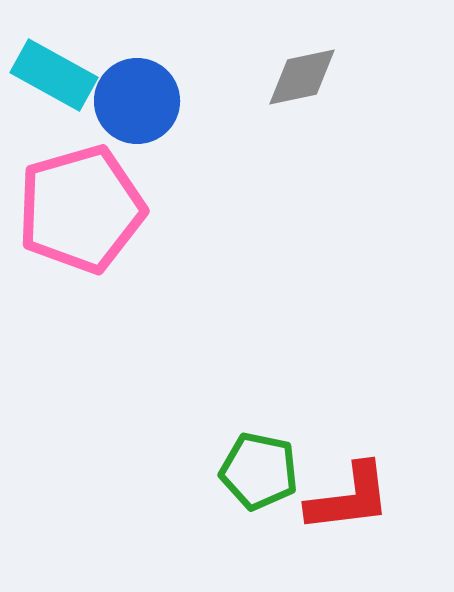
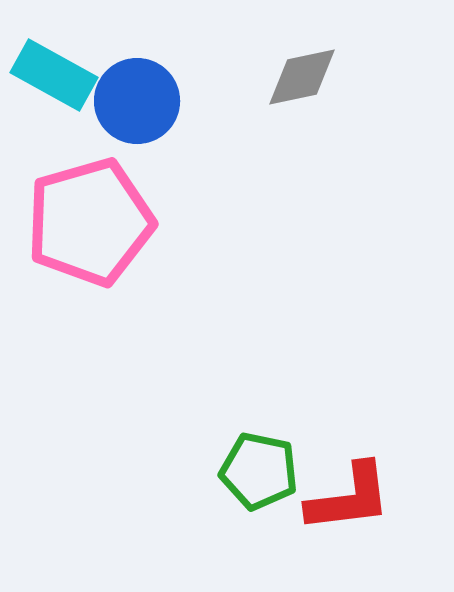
pink pentagon: moved 9 px right, 13 px down
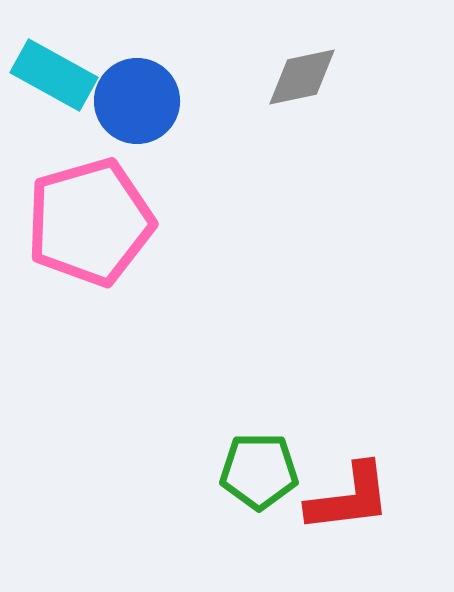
green pentagon: rotated 12 degrees counterclockwise
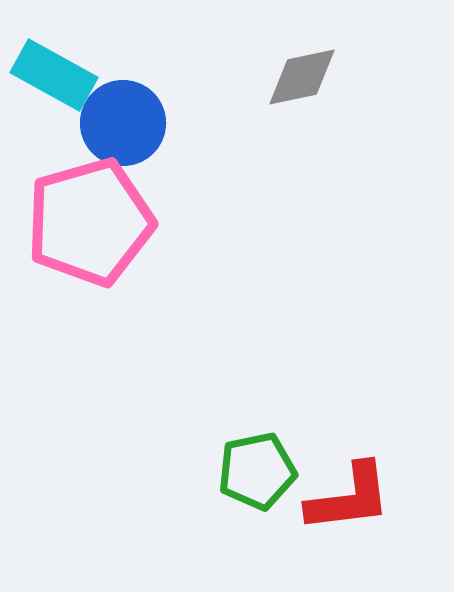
blue circle: moved 14 px left, 22 px down
green pentagon: moved 2 px left; rotated 12 degrees counterclockwise
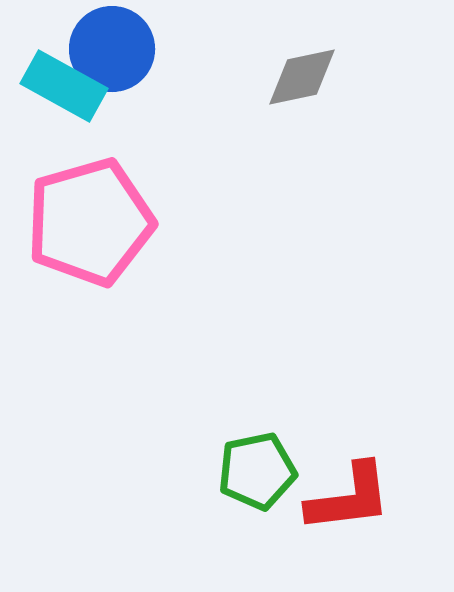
cyan rectangle: moved 10 px right, 11 px down
blue circle: moved 11 px left, 74 px up
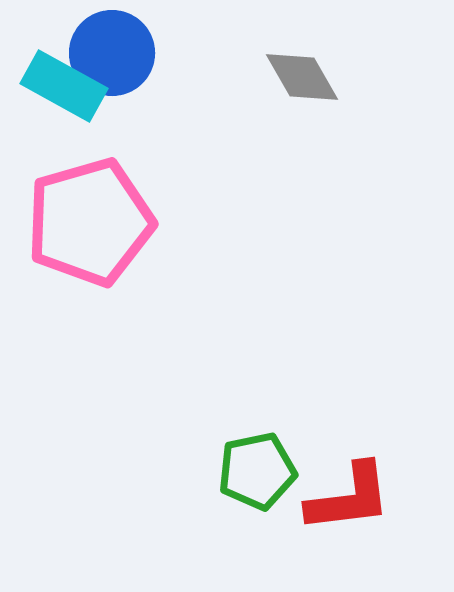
blue circle: moved 4 px down
gray diamond: rotated 72 degrees clockwise
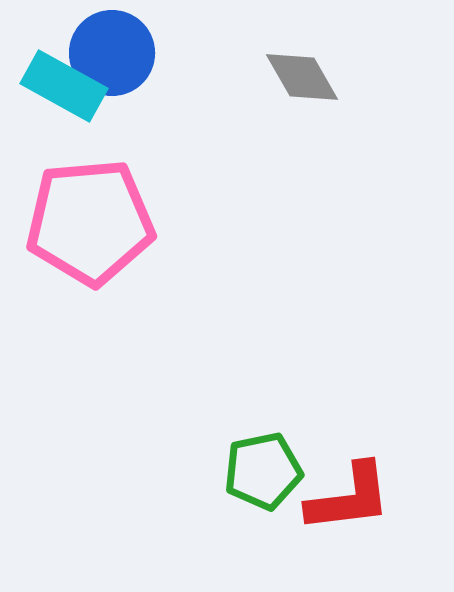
pink pentagon: rotated 11 degrees clockwise
green pentagon: moved 6 px right
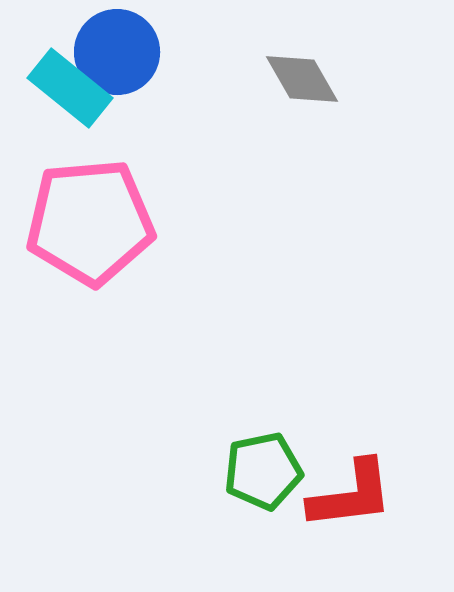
blue circle: moved 5 px right, 1 px up
gray diamond: moved 2 px down
cyan rectangle: moved 6 px right, 2 px down; rotated 10 degrees clockwise
red L-shape: moved 2 px right, 3 px up
